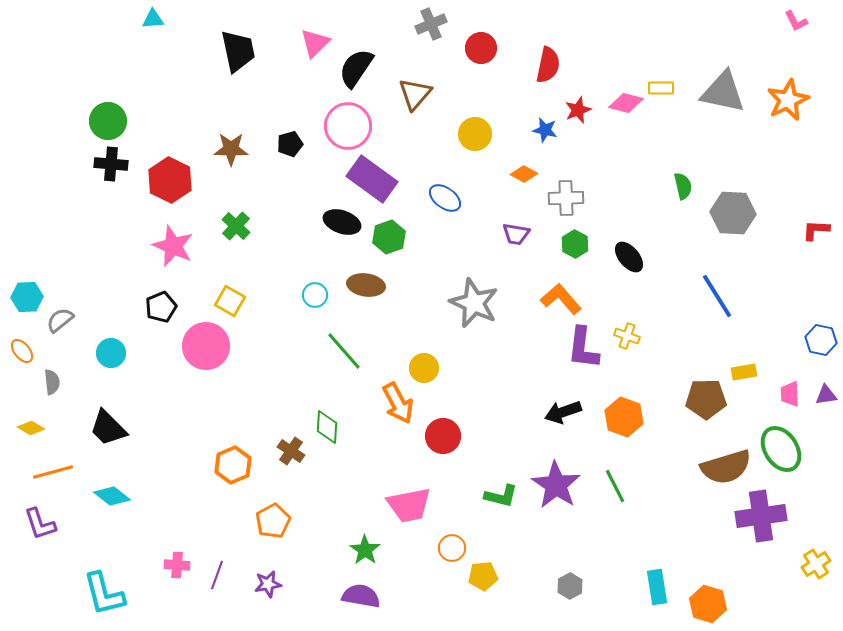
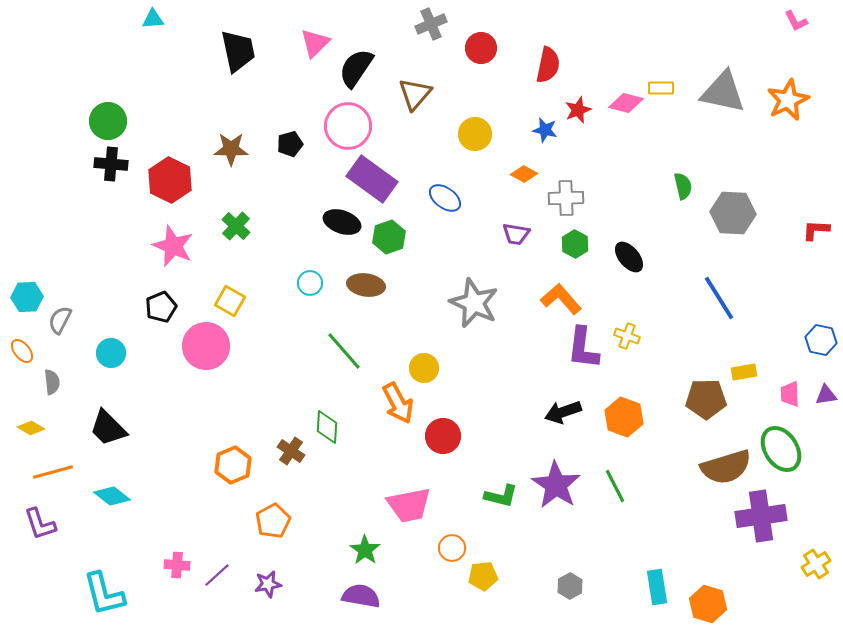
cyan circle at (315, 295): moved 5 px left, 12 px up
blue line at (717, 296): moved 2 px right, 2 px down
gray semicircle at (60, 320): rotated 24 degrees counterclockwise
purple line at (217, 575): rotated 28 degrees clockwise
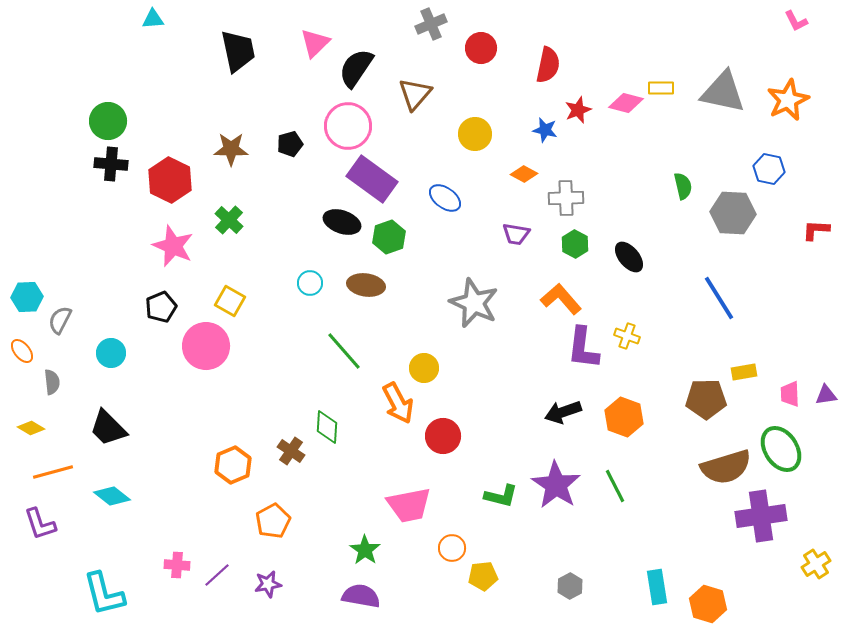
green cross at (236, 226): moved 7 px left, 6 px up
blue hexagon at (821, 340): moved 52 px left, 171 px up
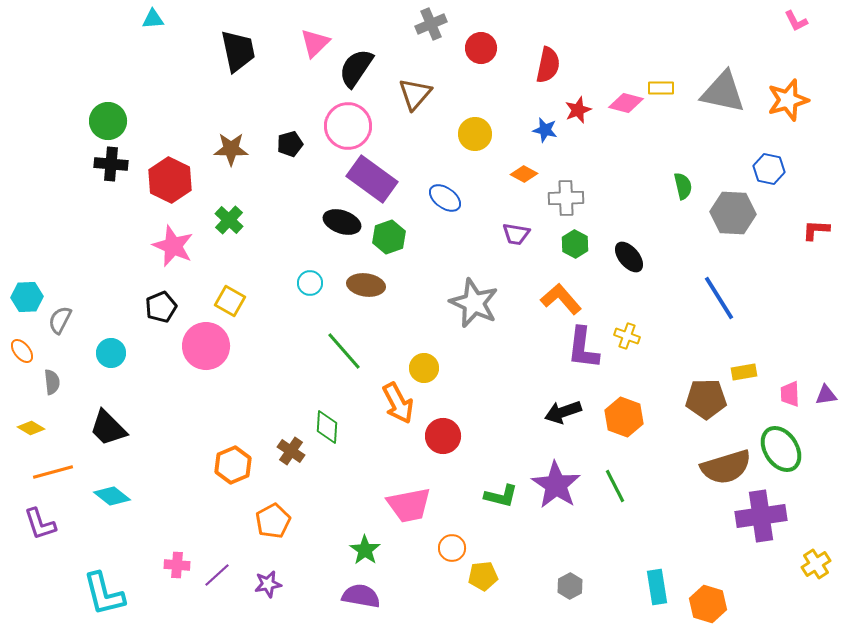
orange star at (788, 100): rotated 9 degrees clockwise
